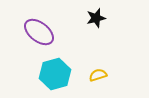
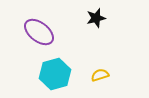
yellow semicircle: moved 2 px right
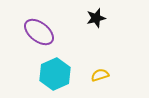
cyan hexagon: rotated 8 degrees counterclockwise
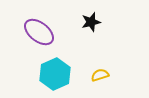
black star: moved 5 px left, 4 px down
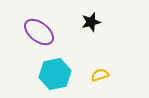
cyan hexagon: rotated 12 degrees clockwise
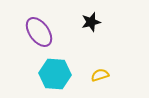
purple ellipse: rotated 16 degrees clockwise
cyan hexagon: rotated 16 degrees clockwise
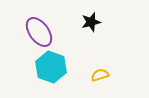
cyan hexagon: moved 4 px left, 7 px up; rotated 16 degrees clockwise
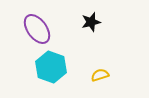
purple ellipse: moved 2 px left, 3 px up
